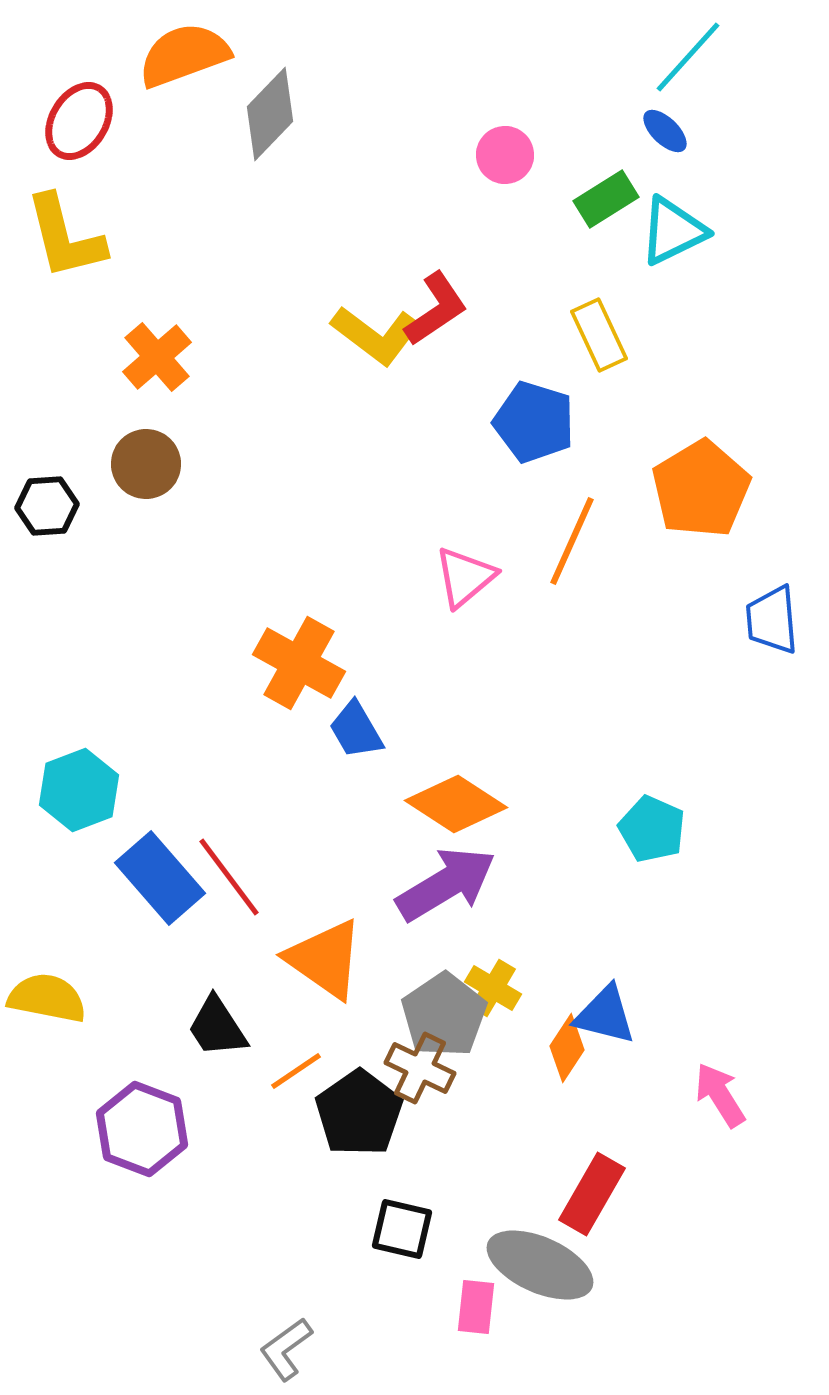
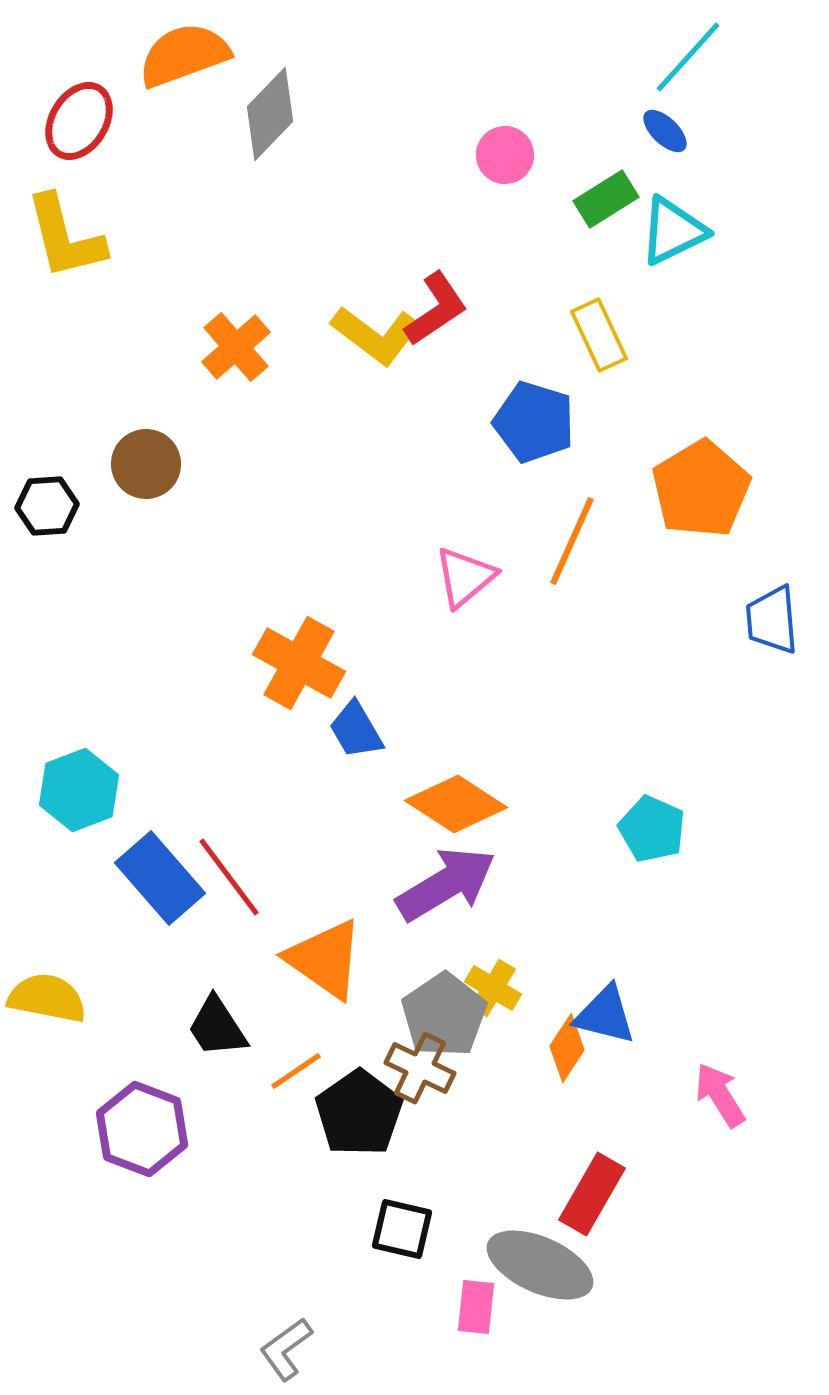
orange cross at (157, 357): moved 79 px right, 10 px up
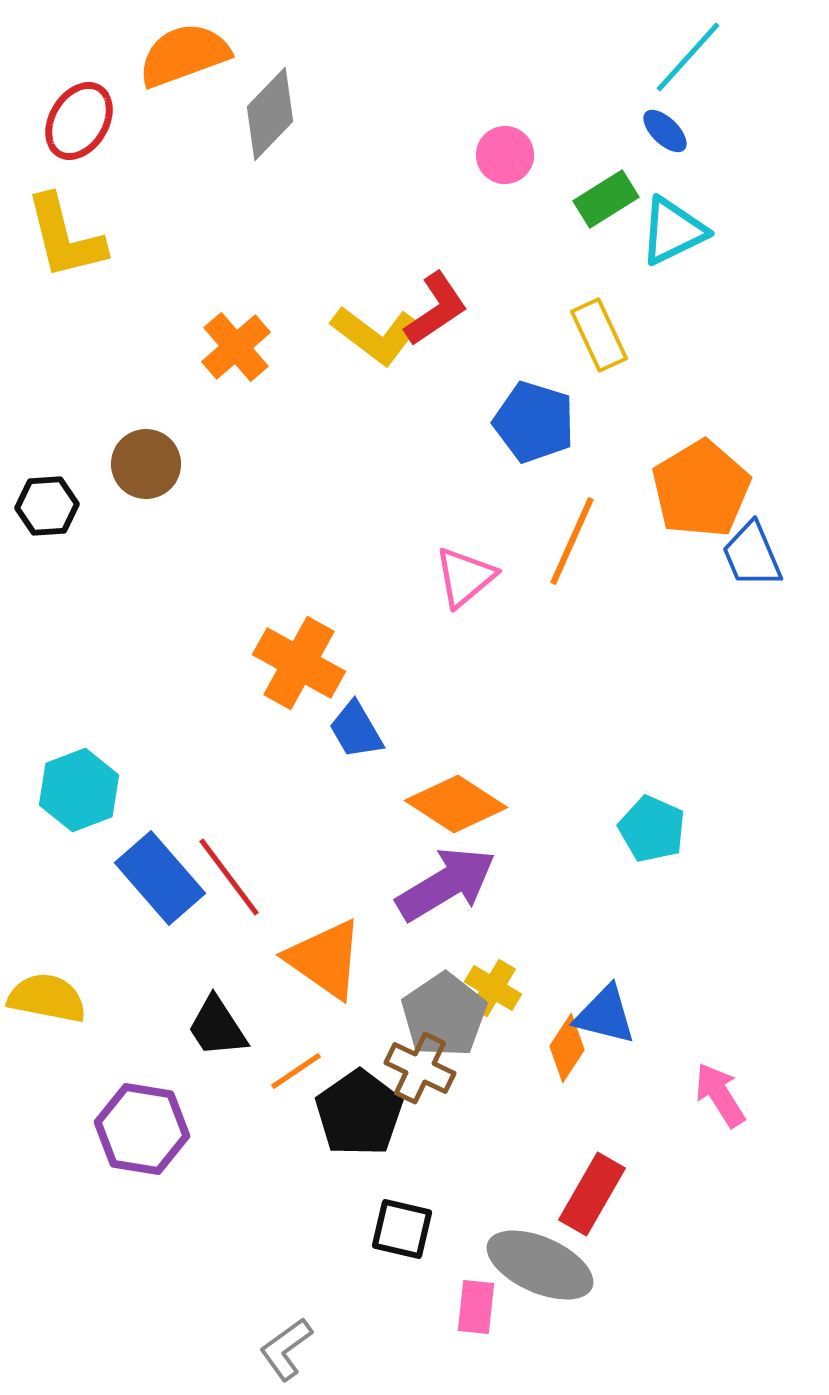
blue trapezoid at (772, 620): moved 20 px left, 65 px up; rotated 18 degrees counterclockwise
purple hexagon at (142, 1129): rotated 12 degrees counterclockwise
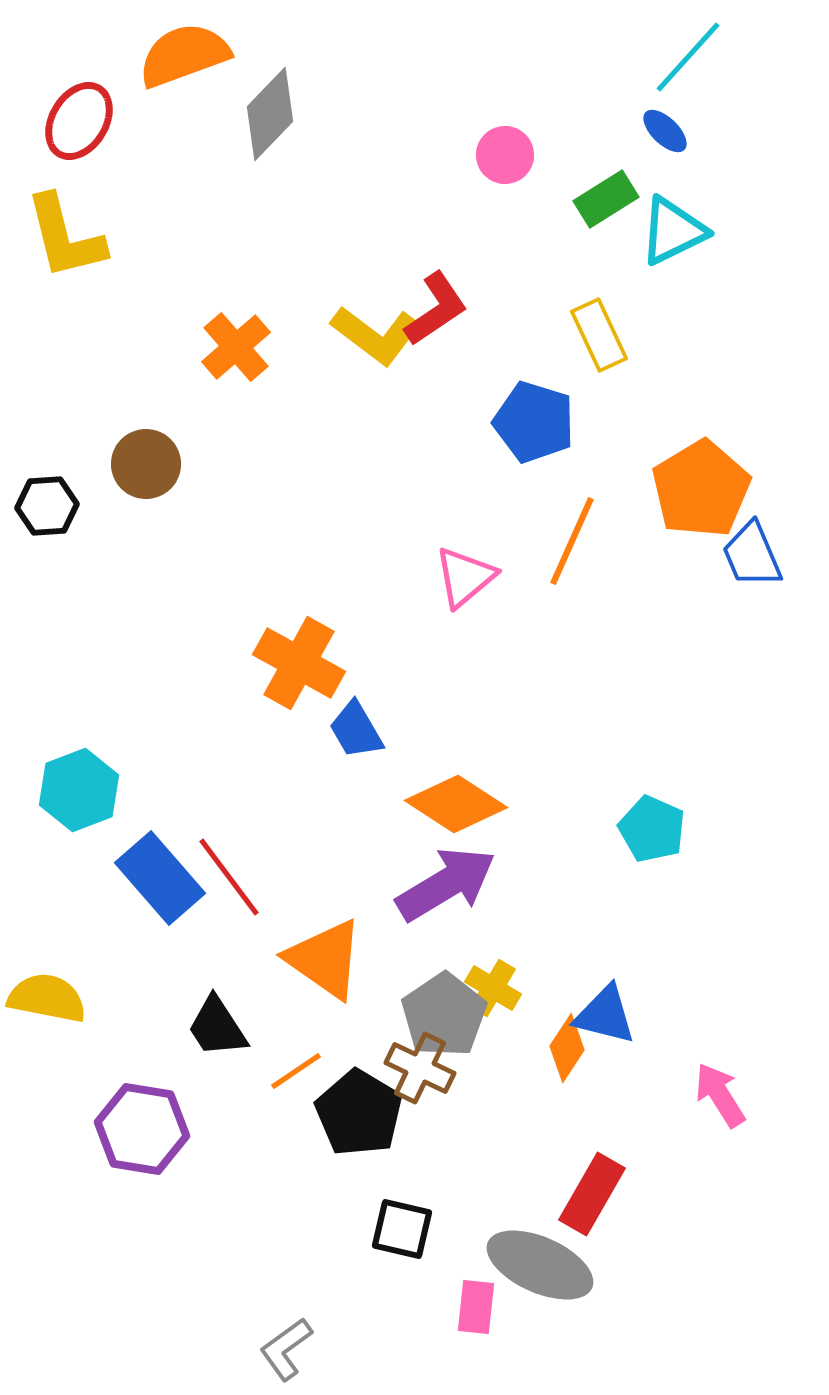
black pentagon at (359, 1113): rotated 6 degrees counterclockwise
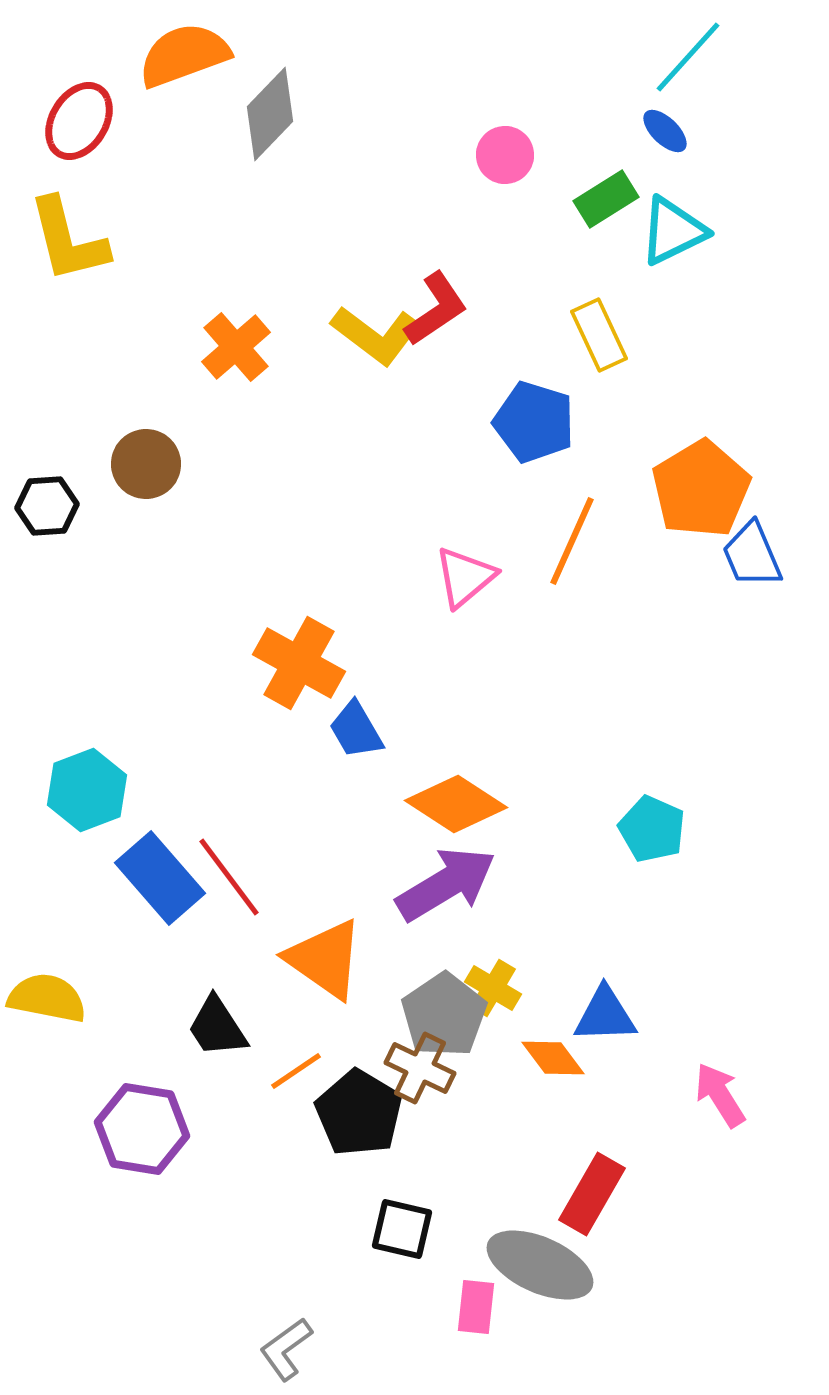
yellow L-shape at (65, 237): moved 3 px right, 3 px down
cyan hexagon at (79, 790): moved 8 px right
blue triangle at (605, 1015): rotated 16 degrees counterclockwise
orange diamond at (567, 1048): moved 14 px left, 10 px down; rotated 70 degrees counterclockwise
